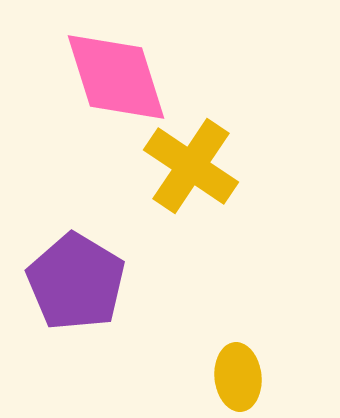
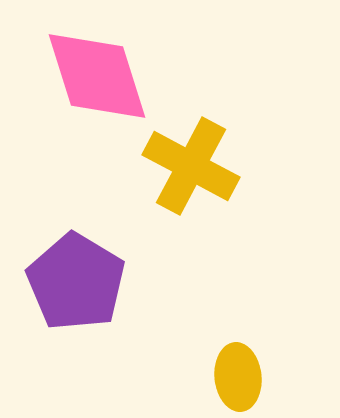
pink diamond: moved 19 px left, 1 px up
yellow cross: rotated 6 degrees counterclockwise
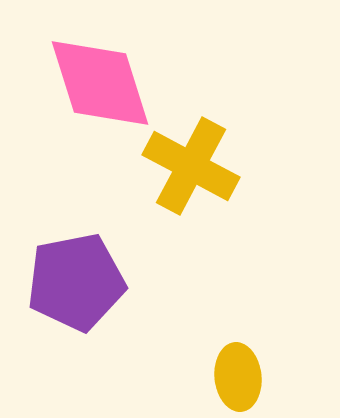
pink diamond: moved 3 px right, 7 px down
purple pentagon: rotated 30 degrees clockwise
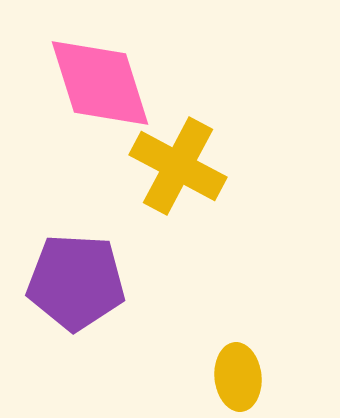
yellow cross: moved 13 px left
purple pentagon: rotated 14 degrees clockwise
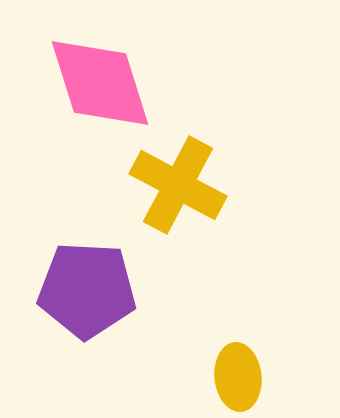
yellow cross: moved 19 px down
purple pentagon: moved 11 px right, 8 px down
